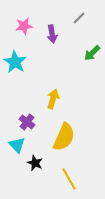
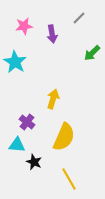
cyan triangle: rotated 42 degrees counterclockwise
black star: moved 1 px left, 1 px up
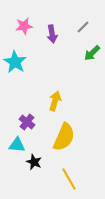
gray line: moved 4 px right, 9 px down
yellow arrow: moved 2 px right, 2 px down
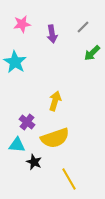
pink star: moved 2 px left, 2 px up
yellow semicircle: moved 9 px left, 1 px down; rotated 48 degrees clockwise
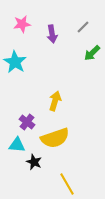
yellow line: moved 2 px left, 5 px down
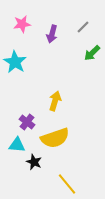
purple arrow: rotated 24 degrees clockwise
yellow line: rotated 10 degrees counterclockwise
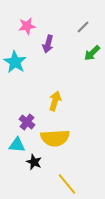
pink star: moved 5 px right, 2 px down
purple arrow: moved 4 px left, 10 px down
yellow semicircle: rotated 16 degrees clockwise
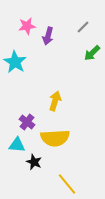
purple arrow: moved 8 px up
